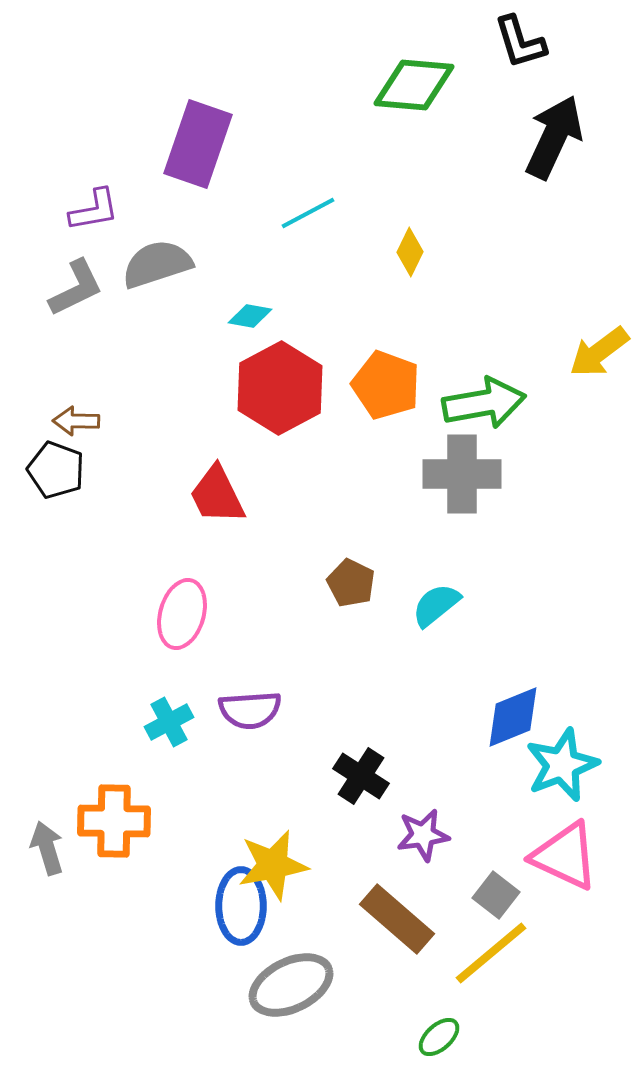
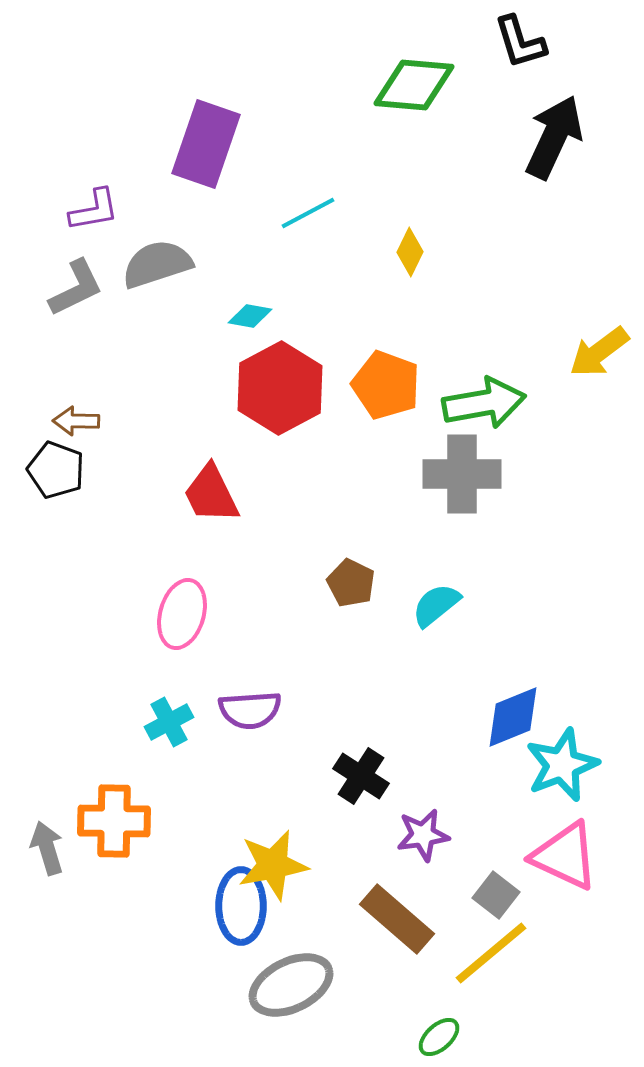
purple rectangle: moved 8 px right
red trapezoid: moved 6 px left, 1 px up
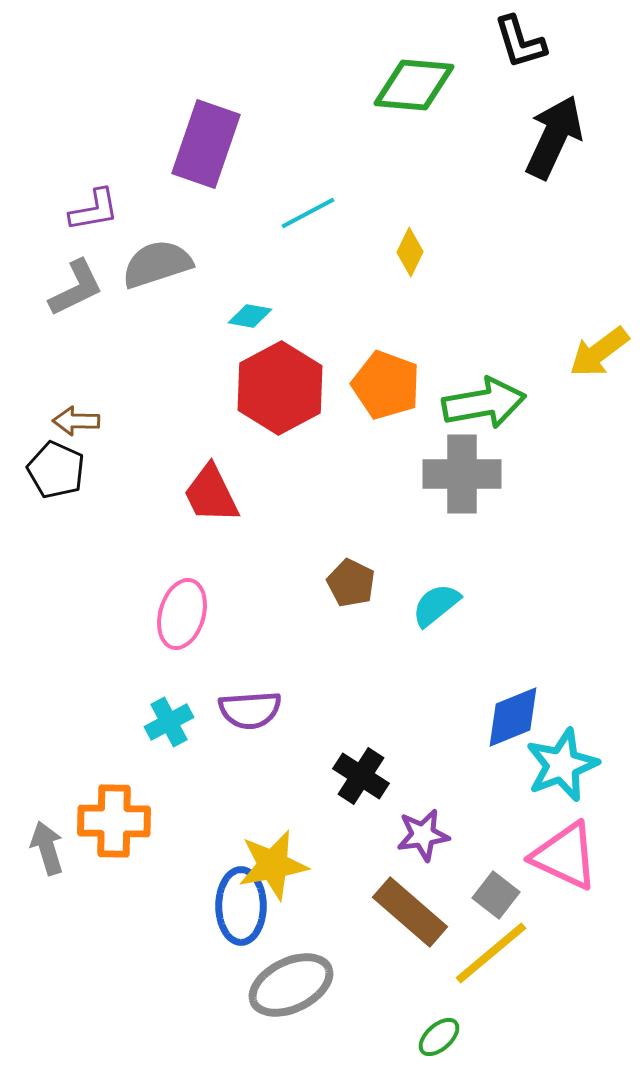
black pentagon: rotated 4 degrees clockwise
brown rectangle: moved 13 px right, 7 px up
